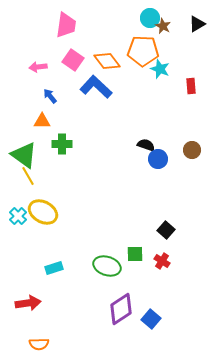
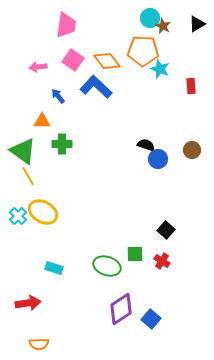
blue arrow: moved 8 px right
green triangle: moved 1 px left, 4 px up
cyan rectangle: rotated 36 degrees clockwise
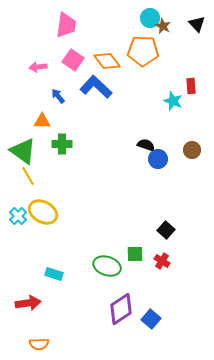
black triangle: rotated 42 degrees counterclockwise
cyan star: moved 13 px right, 32 px down
cyan rectangle: moved 6 px down
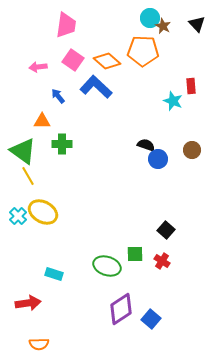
orange diamond: rotated 12 degrees counterclockwise
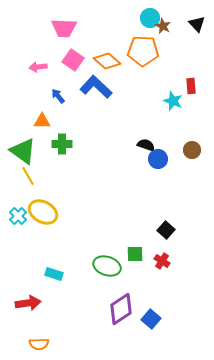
pink trapezoid: moved 2 px left, 3 px down; rotated 84 degrees clockwise
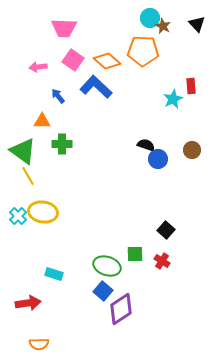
cyan star: moved 2 px up; rotated 24 degrees clockwise
yellow ellipse: rotated 20 degrees counterclockwise
blue square: moved 48 px left, 28 px up
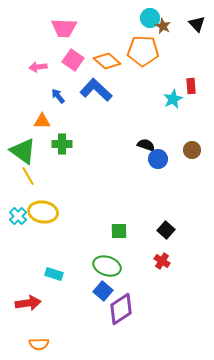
blue L-shape: moved 3 px down
green square: moved 16 px left, 23 px up
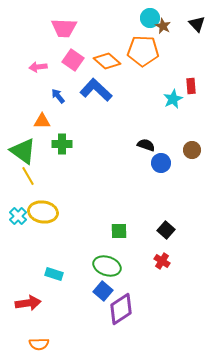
blue circle: moved 3 px right, 4 px down
